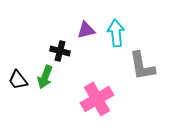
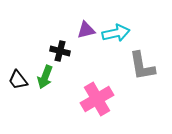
cyan arrow: rotated 84 degrees clockwise
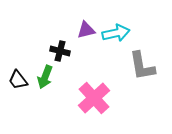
pink cross: moved 3 px left, 1 px up; rotated 12 degrees counterclockwise
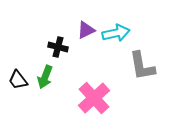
purple triangle: rotated 12 degrees counterclockwise
black cross: moved 2 px left, 4 px up
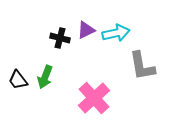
black cross: moved 2 px right, 9 px up
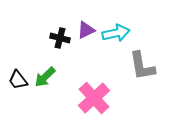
green arrow: rotated 25 degrees clockwise
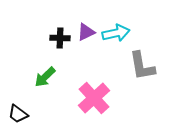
purple triangle: moved 2 px down
black cross: rotated 12 degrees counterclockwise
black trapezoid: moved 34 px down; rotated 15 degrees counterclockwise
